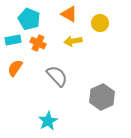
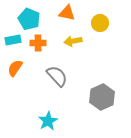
orange triangle: moved 2 px left, 1 px up; rotated 18 degrees counterclockwise
orange cross: rotated 28 degrees counterclockwise
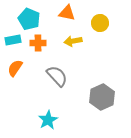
cyan star: moved 1 px up
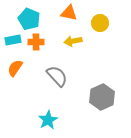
orange triangle: moved 2 px right
orange cross: moved 2 px left, 1 px up
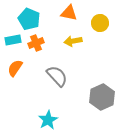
orange cross: moved 1 px down; rotated 21 degrees counterclockwise
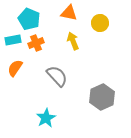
yellow arrow: rotated 78 degrees clockwise
cyan star: moved 2 px left, 2 px up
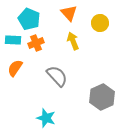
orange triangle: rotated 36 degrees clockwise
cyan rectangle: rotated 14 degrees clockwise
cyan star: rotated 24 degrees counterclockwise
